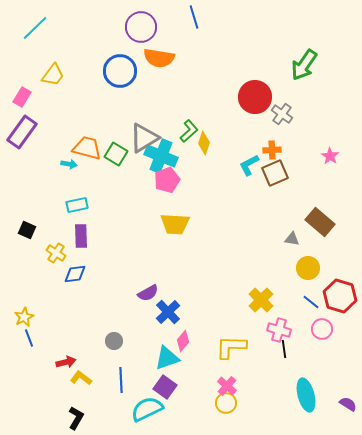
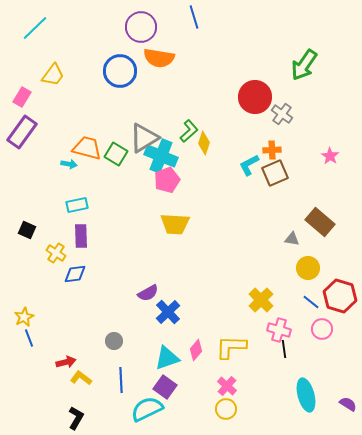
pink diamond at (183, 341): moved 13 px right, 9 px down
yellow circle at (226, 403): moved 6 px down
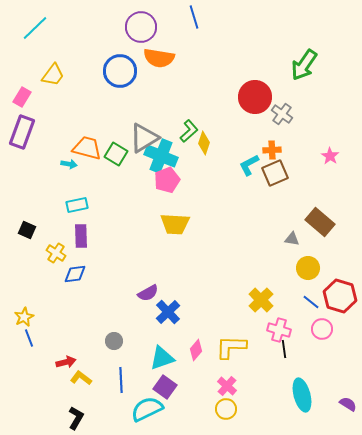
purple rectangle at (22, 132): rotated 16 degrees counterclockwise
cyan triangle at (167, 358): moved 5 px left
cyan ellipse at (306, 395): moved 4 px left
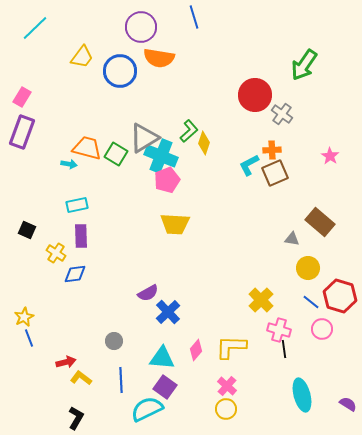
yellow trapezoid at (53, 75): moved 29 px right, 18 px up
red circle at (255, 97): moved 2 px up
cyan triangle at (162, 358): rotated 24 degrees clockwise
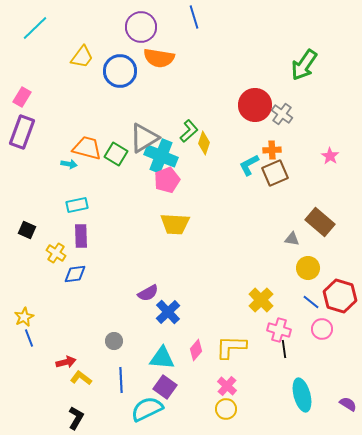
red circle at (255, 95): moved 10 px down
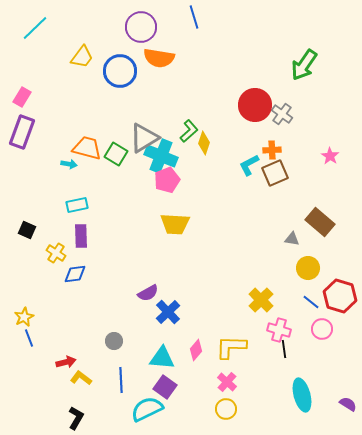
pink cross at (227, 386): moved 4 px up
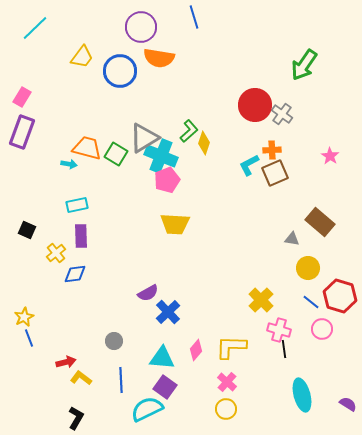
yellow cross at (56, 253): rotated 18 degrees clockwise
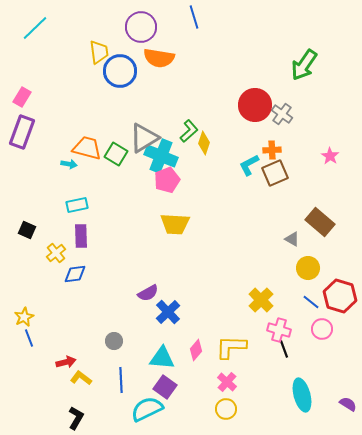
yellow trapezoid at (82, 57): moved 17 px right, 5 px up; rotated 45 degrees counterclockwise
gray triangle at (292, 239): rotated 21 degrees clockwise
black line at (284, 349): rotated 12 degrees counterclockwise
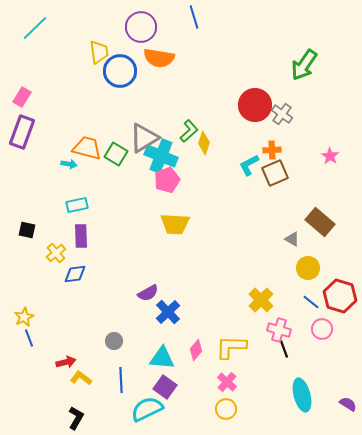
black square at (27, 230): rotated 12 degrees counterclockwise
